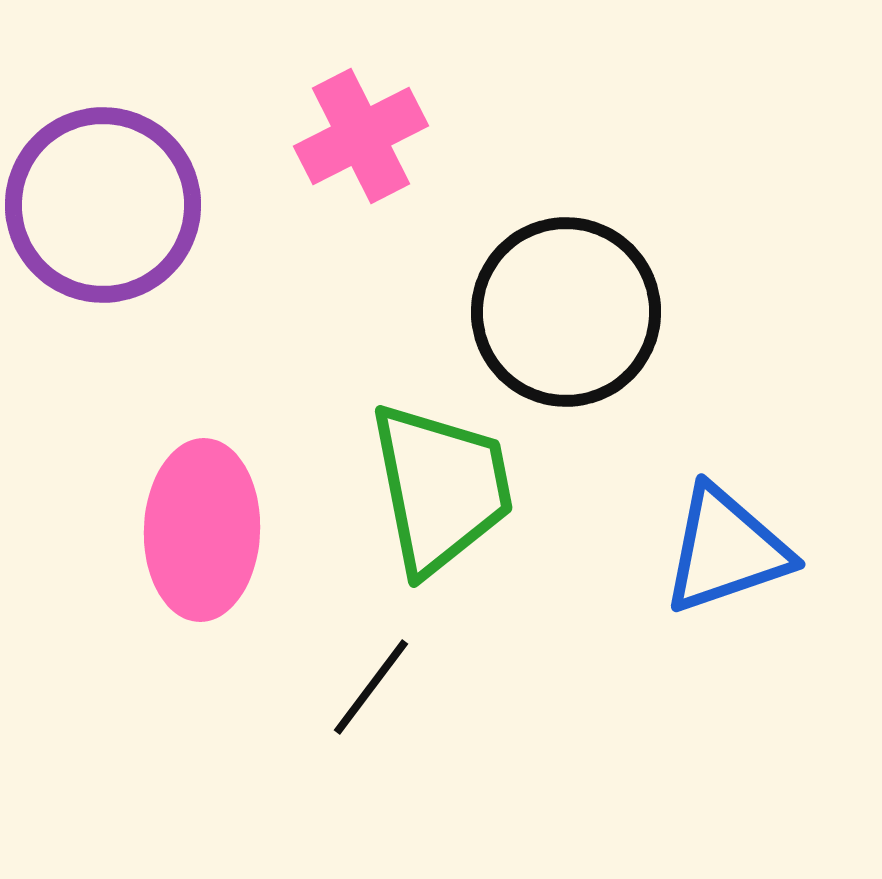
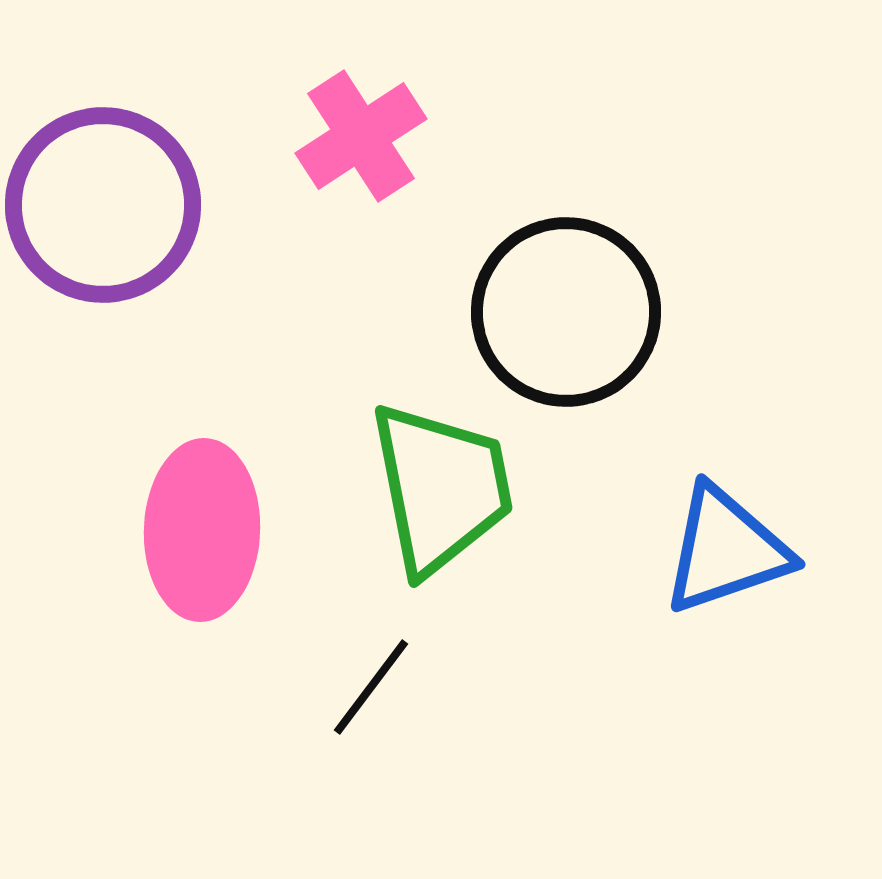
pink cross: rotated 6 degrees counterclockwise
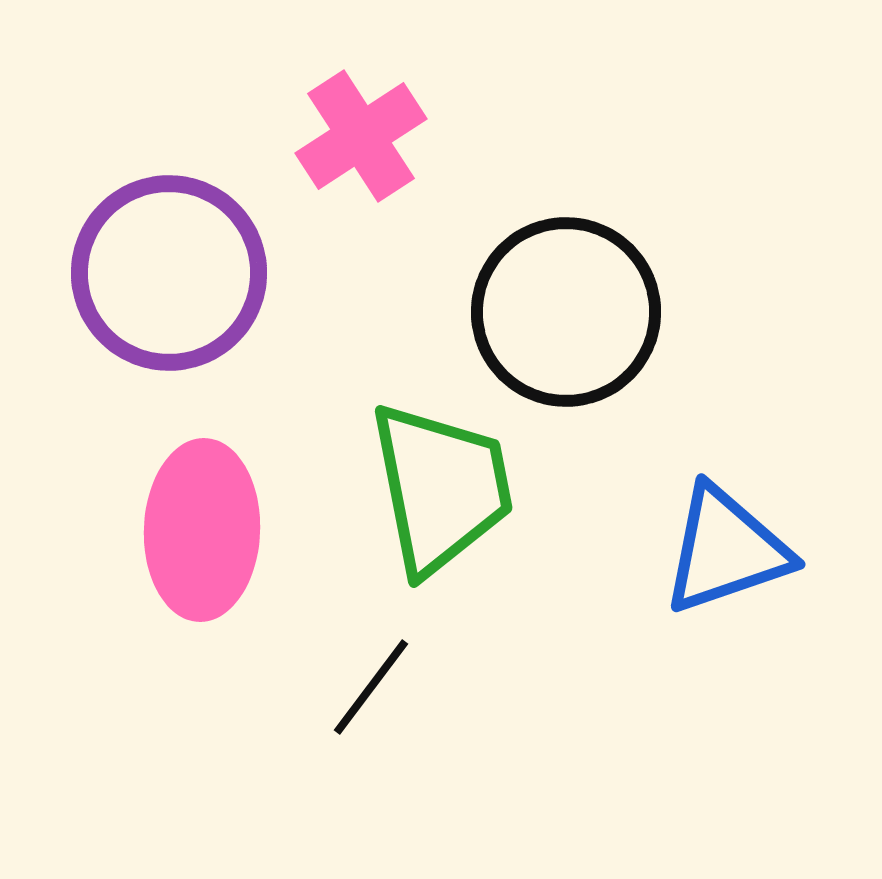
purple circle: moved 66 px right, 68 px down
